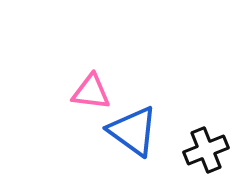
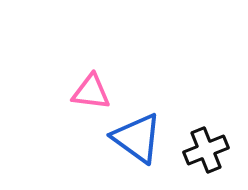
blue triangle: moved 4 px right, 7 px down
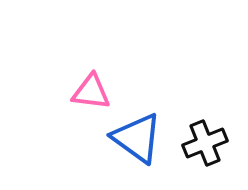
black cross: moved 1 px left, 7 px up
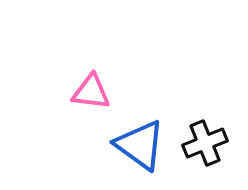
blue triangle: moved 3 px right, 7 px down
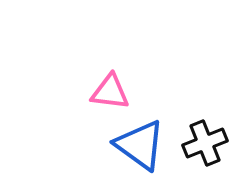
pink triangle: moved 19 px right
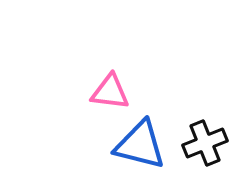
blue triangle: rotated 22 degrees counterclockwise
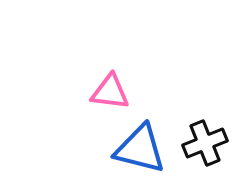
blue triangle: moved 4 px down
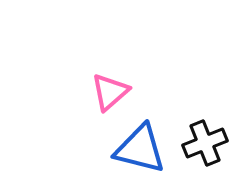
pink triangle: rotated 48 degrees counterclockwise
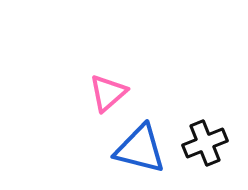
pink triangle: moved 2 px left, 1 px down
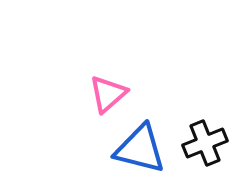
pink triangle: moved 1 px down
